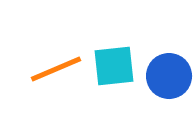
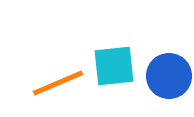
orange line: moved 2 px right, 14 px down
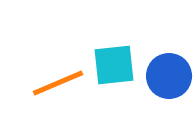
cyan square: moved 1 px up
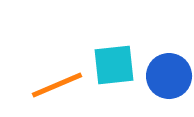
orange line: moved 1 px left, 2 px down
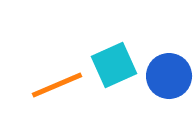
cyan square: rotated 18 degrees counterclockwise
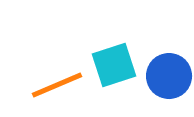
cyan square: rotated 6 degrees clockwise
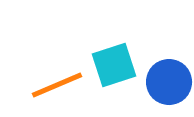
blue circle: moved 6 px down
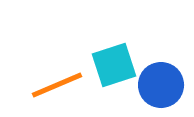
blue circle: moved 8 px left, 3 px down
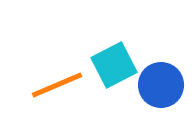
cyan square: rotated 9 degrees counterclockwise
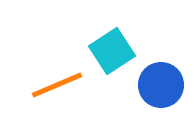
cyan square: moved 2 px left, 14 px up; rotated 6 degrees counterclockwise
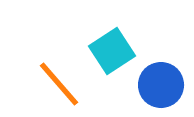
orange line: moved 2 px right, 1 px up; rotated 72 degrees clockwise
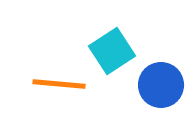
orange line: rotated 44 degrees counterclockwise
